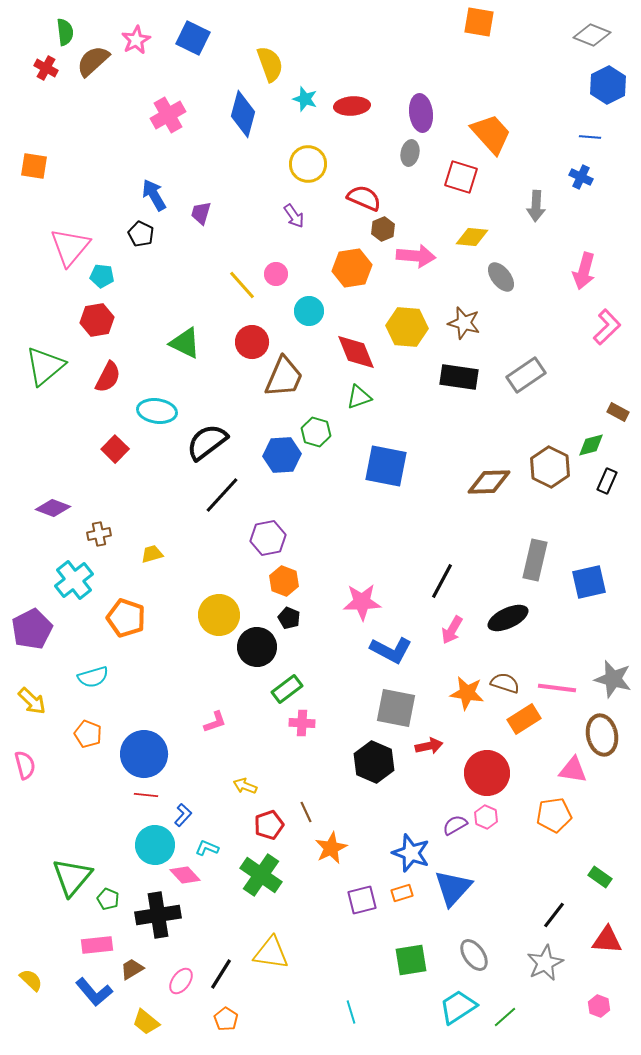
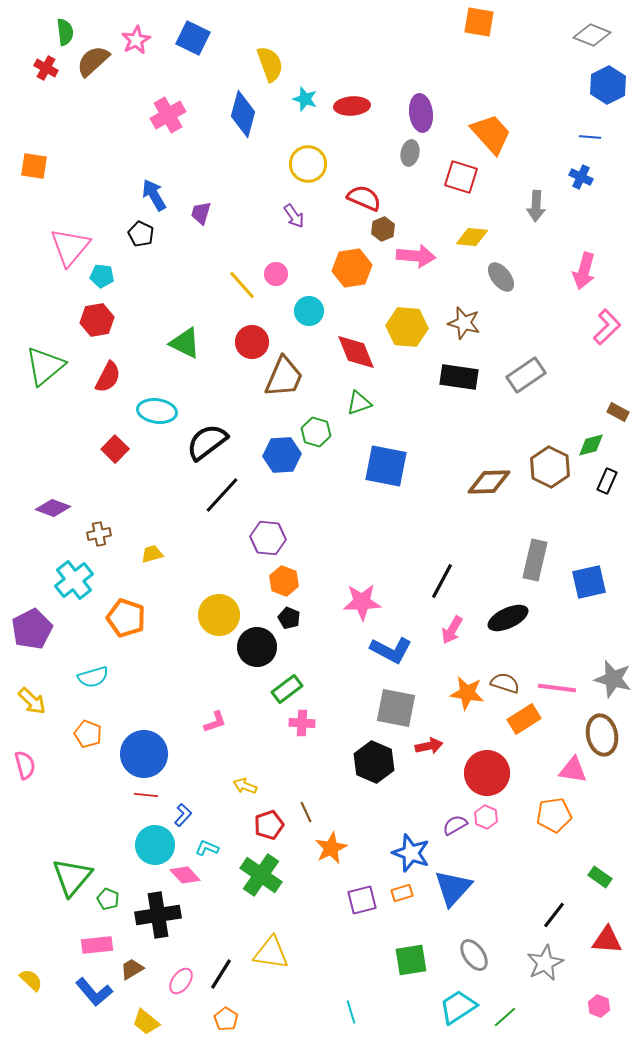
green triangle at (359, 397): moved 6 px down
purple hexagon at (268, 538): rotated 16 degrees clockwise
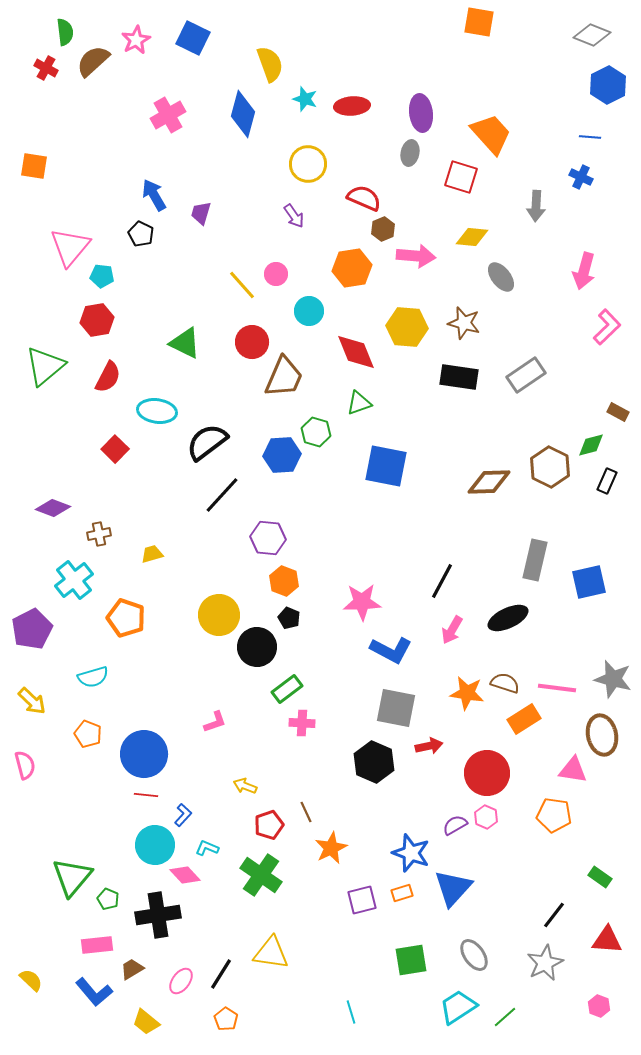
orange pentagon at (554, 815): rotated 16 degrees clockwise
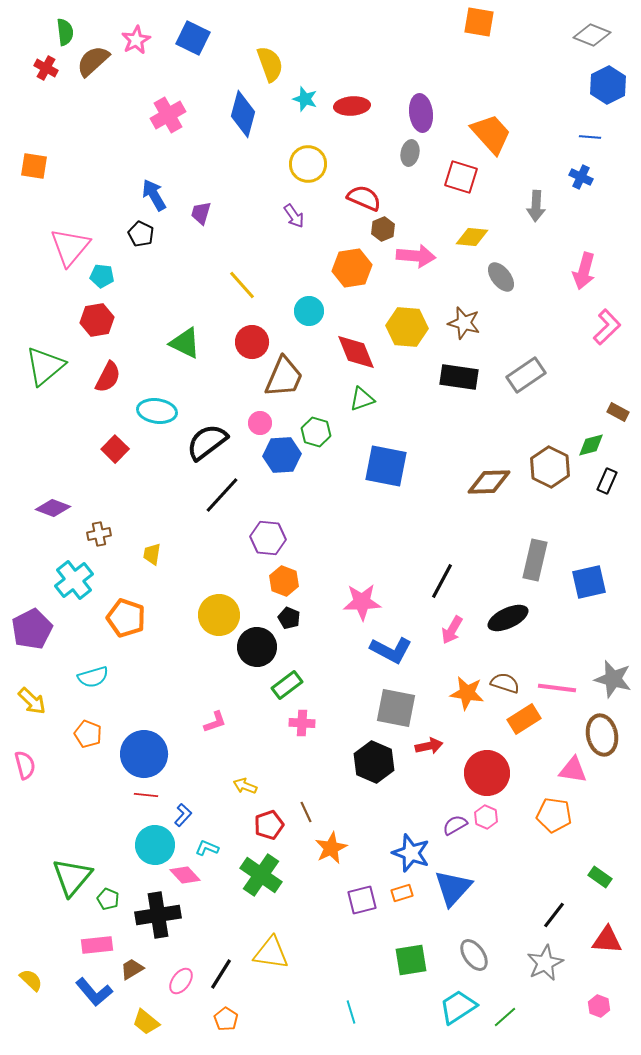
pink circle at (276, 274): moved 16 px left, 149 px down
green triangle at (359, 403): moved 3 px right, 4 px up
yellow trapezoid at (152, 554): rotated 65 degrees counterclockwise
green rectangle at (287, 689): moved 4 px up
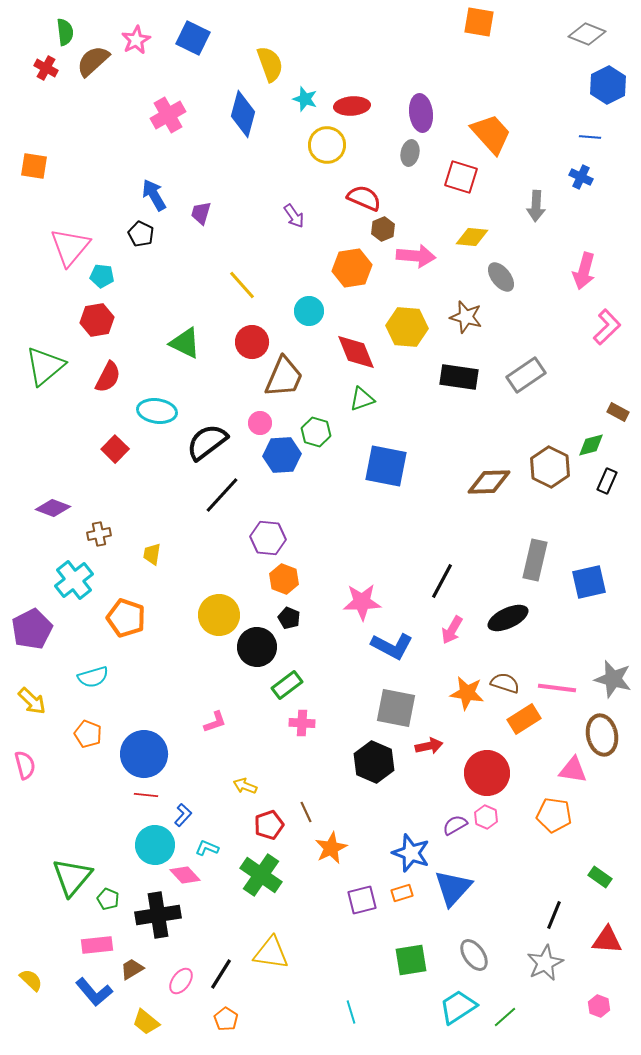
gray diamond at (592, 35): moved 5 px left, 1 px up
yellow circle at (308, 164): moved 19 px right, 19 px up
brown star at (464, 323): moved 2 px right, 6 px up
orange hexagon at (284, 581): moved 2 px up
blue L-shape at (391, 650): moved 1 px right, 4 px up
black line at (554, 915): rotated 16 degrees counterclockwise
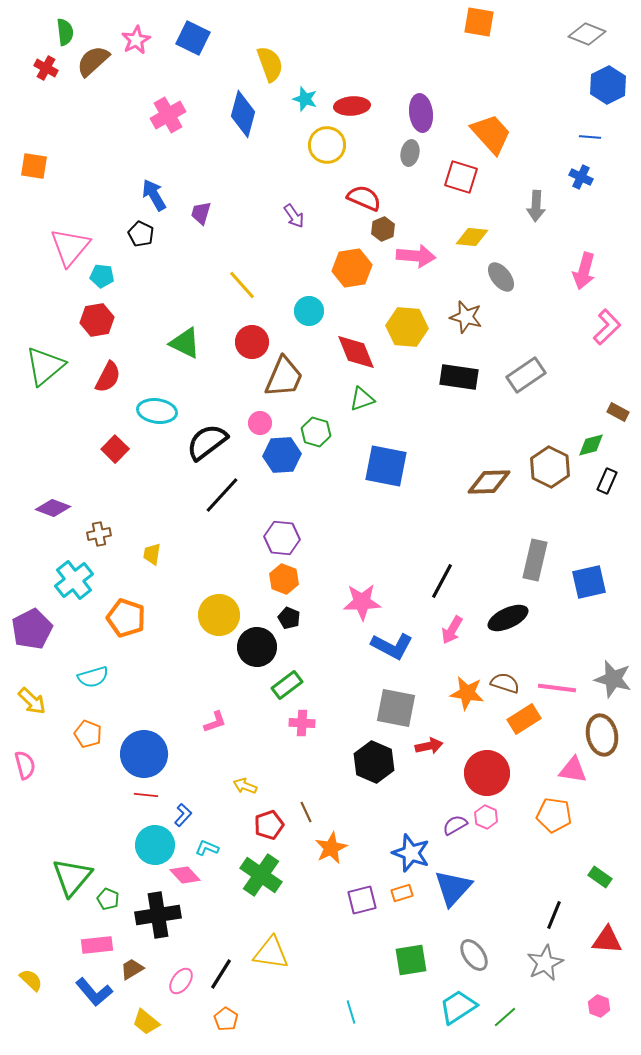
purple hexagon at (268, 538): moved 14 px right
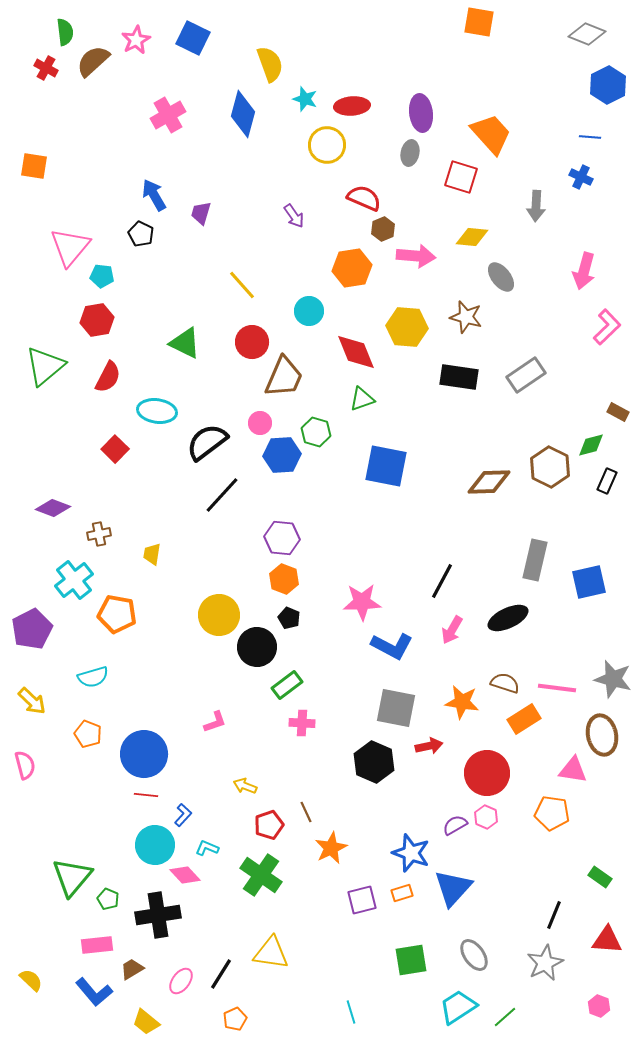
orange pentagon at (126, 618): moved 9 px left, 4 px up; rotated 9 degrees counterclockwise
orange star at (467, 693): moved 5 px left, 9 px down
orange pentagon at (554, 815): moved 2 px left, 2 px up
orange pentagon at (226, 1019): moved 9 px right; rotated 15 degrees clockwise
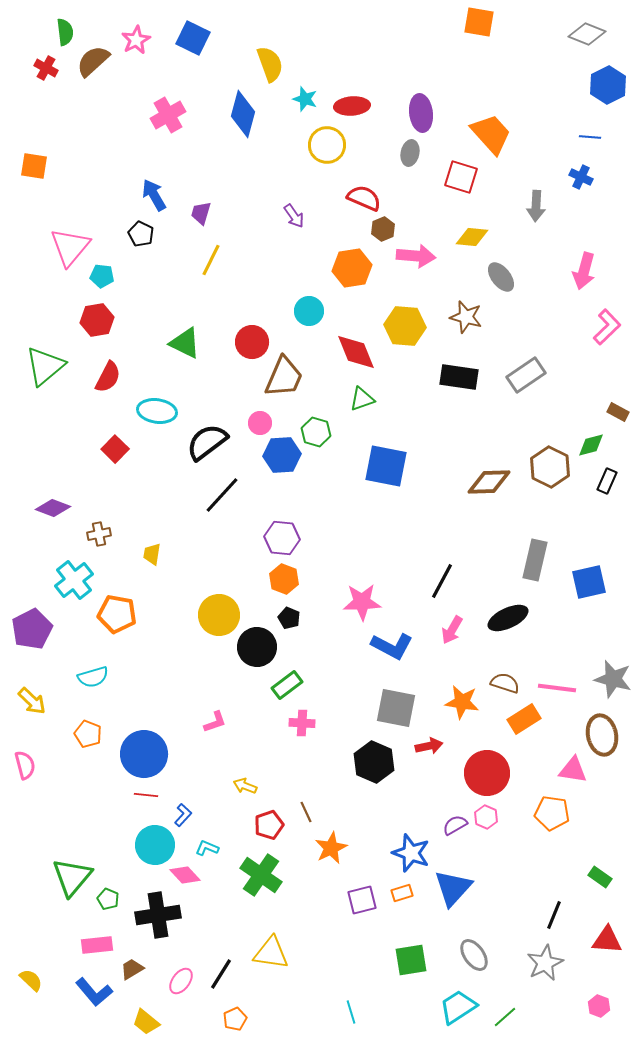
yellow line at (242, 285): moved 31 px left, 25 px up; rotated 68 degrees clockwise
yellow hexagon at (407, 327): moved 2 px left, 1 px up
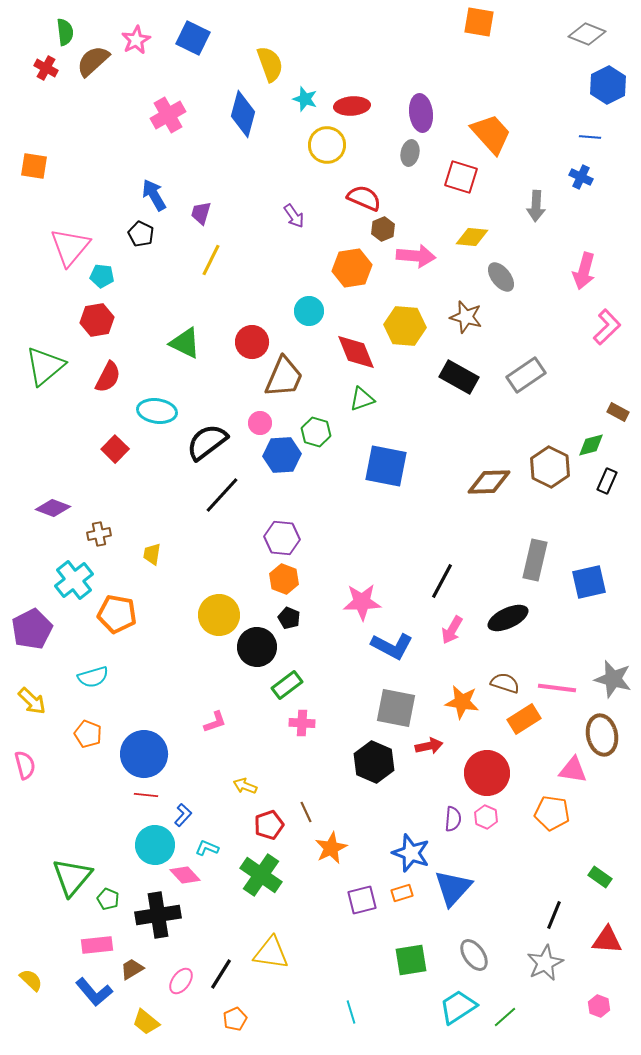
black rectangle at (459, 377): rotated 21 degrees clockwise
purple semicircle at (455, 825): moved 2 px left, 6 px up; rotated 125 degrees clockwise
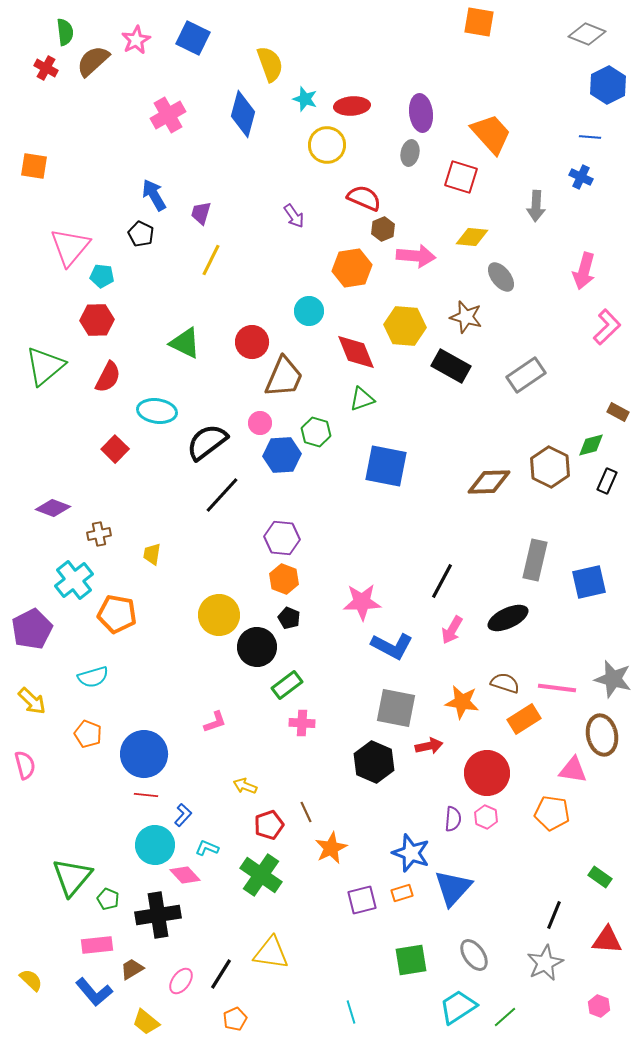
red hexagon at (97, 320): rotated 8 degrees clockwise
black rectangle at (459, 377): moved 8 px left, 11 px up
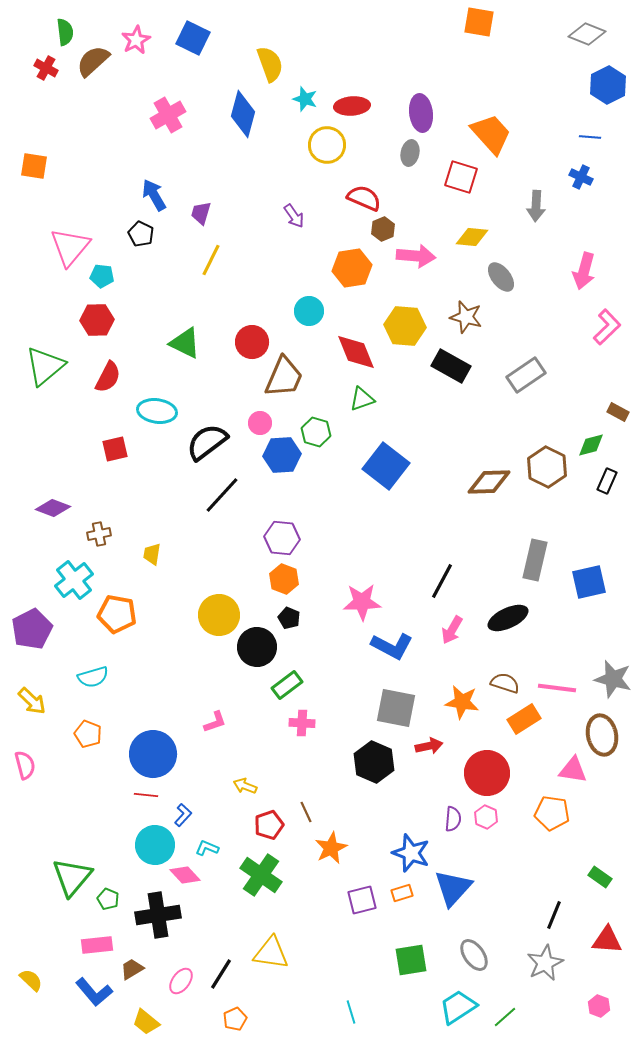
red square at (115, 449): rotated 32 degrees clockwise
blue square at (386, 466): rotated 27 degrees clockwise
brown hexagon at (550, 467): moved 3 px left
blue circle at (144, 754): moved 9 px right
